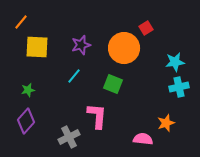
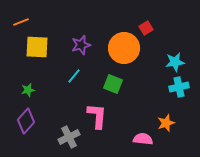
orange line: rotated 28 degrees clockwise
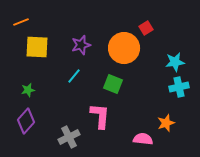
pink L-shape: moved 3 px right
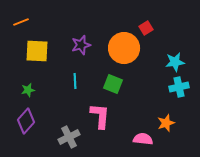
yellow square: moved 4 px down
cyan line: moved 1 px right, 5 px down; rotated 42 degrees counterclockwise
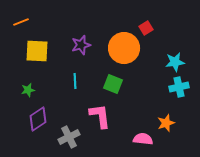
pink L-shape: rotated 12 degrees counterclockwise
purple diamond: moved 12 px right, 2 px up; rotated 15 degrees clockwise
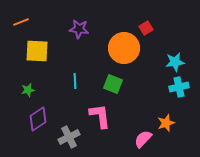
purple star: moved 2 px left, 16 px up; rotated 24 degrees clockwise
pink semicircle: rotated 54 degrees counterclockwise
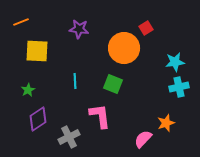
green star: rotated 16 degrees counterclockwise
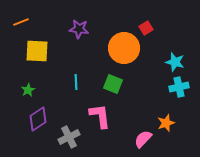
cyan star: rotated 24 degrees clockwise
cyan line: moved 1 px right, 1 px down
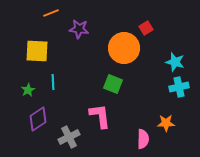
orange line: moved 30 px right, 9 px up
cyan line: moved 23 px left
orange star: rotated 18 degrees clockwise
pink semicircle: rotated 138 degrees clockwise
